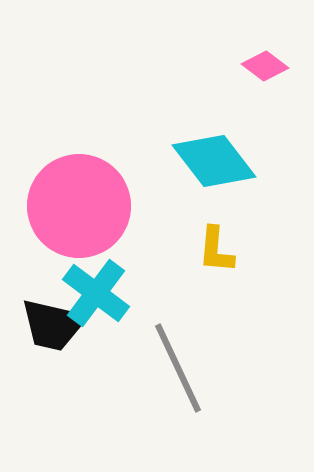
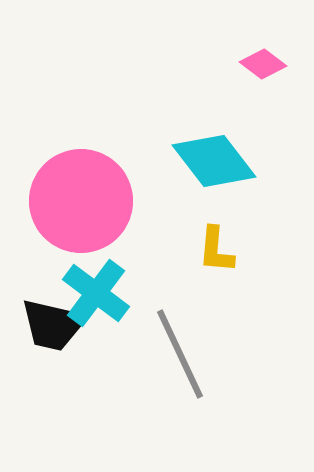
pink diamond: moved 2 px left, 2 px up
pink circle: moved 2 px right, 5 px up
gray line: moved 2 px right, 14 px up
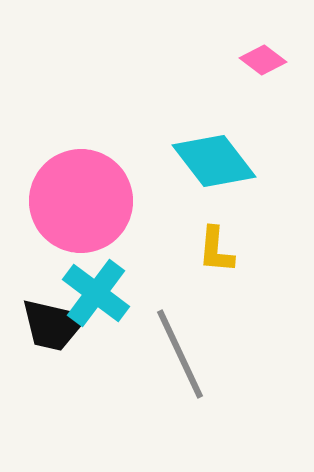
pink diamond: moved 4 px up
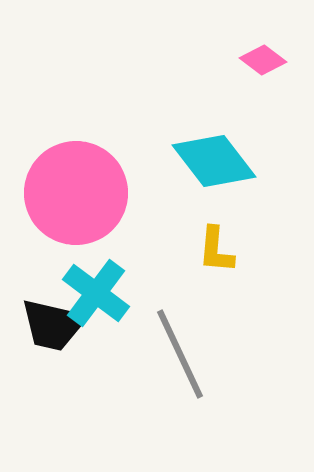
pink circle: moved 5 px left, 8 px up
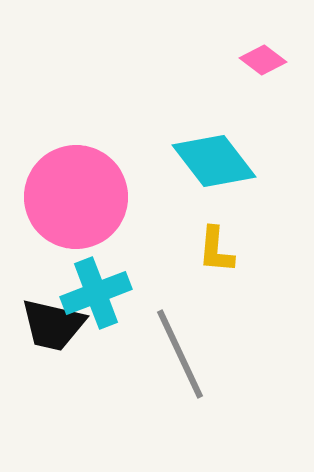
pink circle: moved 4 px down
cyan cross: rotated 32 degrees clockwise
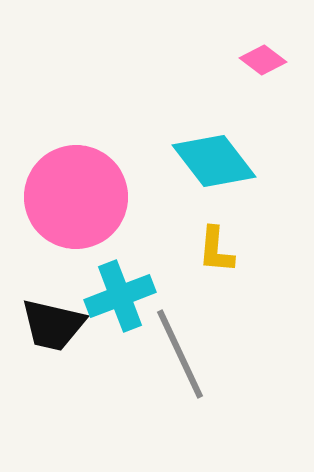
cyan cross: moved 24 px right, 3 px down
